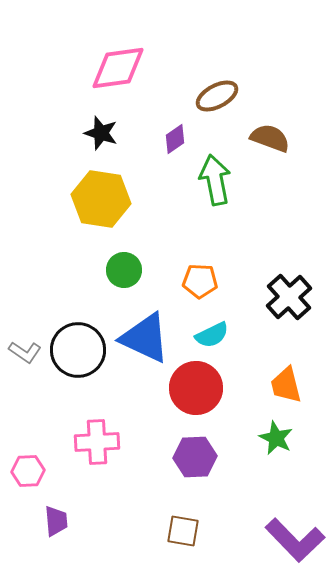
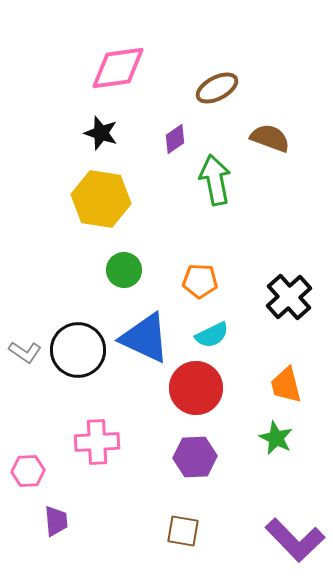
brown ellipse: moved 8 px up
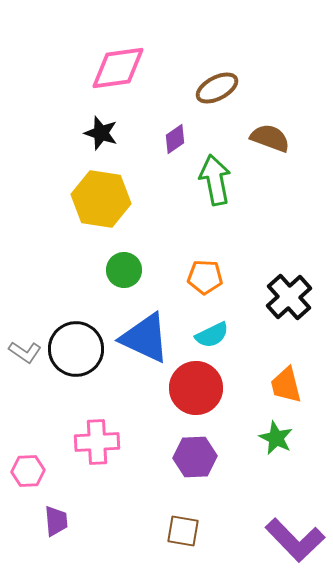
orange pentagon: moved 5 px right, 4 px up
black circle: moved 2 px left, 1 px up
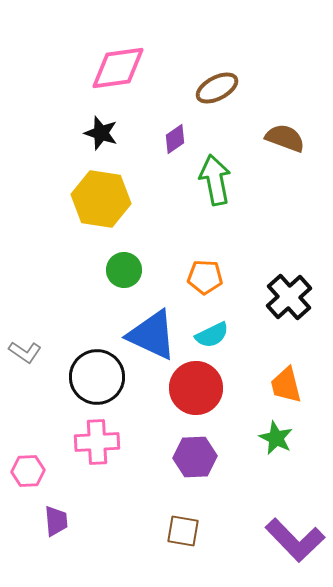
brown semicircle: moved 15 px right
blue triangle: moved 7 px right, 3 px up
black circle: moved 21 px right, 28 px down
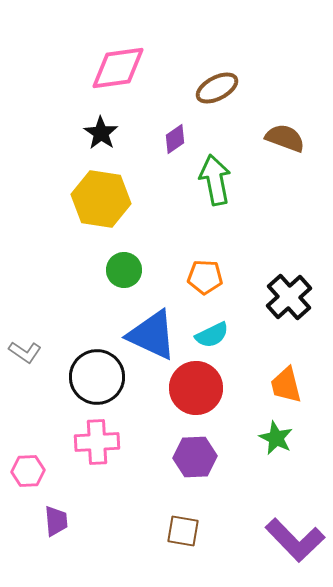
black star: rotated 16 degrees clockwise
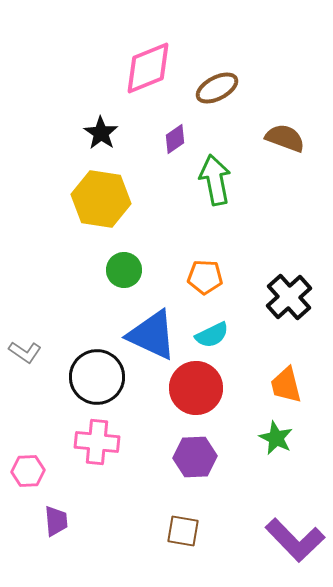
pink diamond: moved 30 px right; rotated 14 degrees counterclockwise
pink cross: rotated 9 degrees clockwise
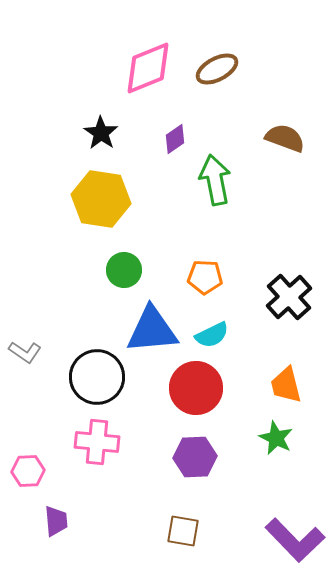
brown ellipse: moved 19 px up
blue triangle: moved 5 px up; rotated 30 degrees counterclockwise
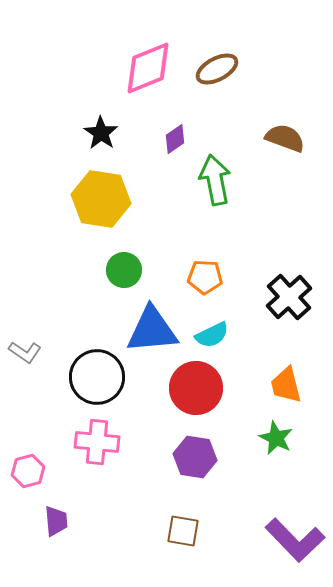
purple hexagon: rotated 12 degrees clockwise
pink hexagon: rotated 12 degrees counterclockwise
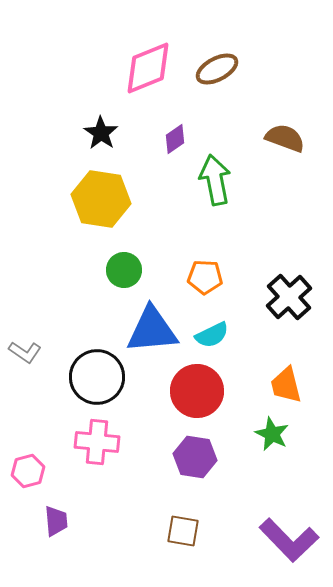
red circle: moved 1 px right, 3 px down
green star: moved 4 px left, 4 px up
purple L-shape: moved 6 px left
